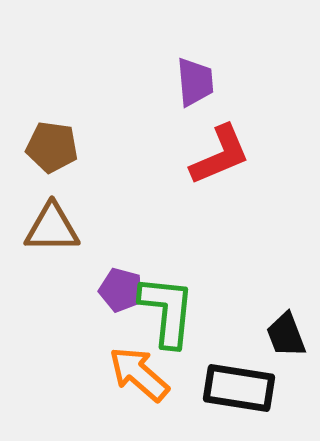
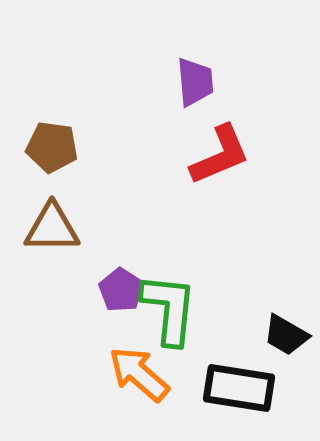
purple pentagon: rotated 18 degrees clockwise
green L-shape: moved 2 px right, 2 px up
black trapezoid: rotated 39 degrees counterclockwise
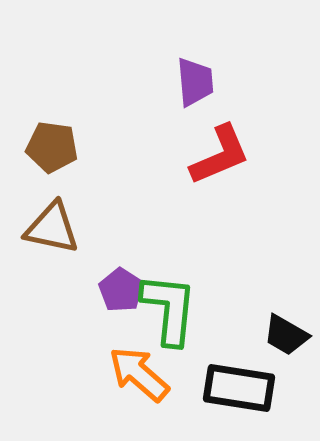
brown triangle: rotated 12 degrees clockwise
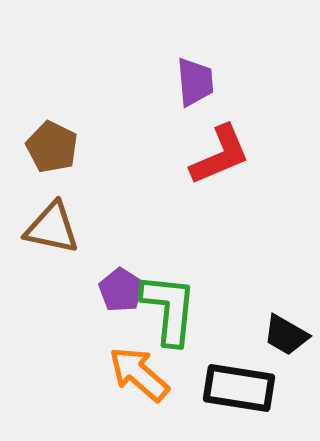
brown pentagon: rotated 18 degrees clockwise
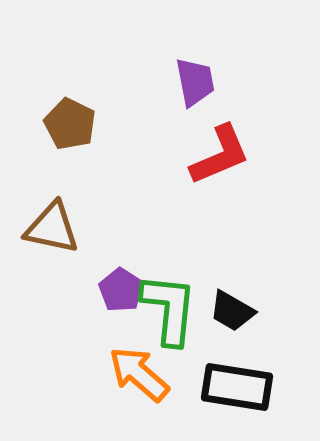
purple trapezoid: rotated 6 degrees counterclockwise
brown pentagon: moved 18 px right, 23 px up
black trapezoid: moved 54 px left, 24 px up
black rectangle: moved 2 px left, 1 px up
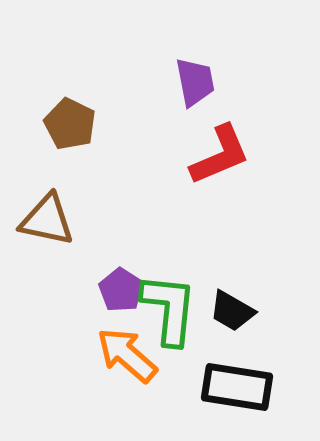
brown triangle: moved 5 px left, 8 px up
orange arrow: moved 12 px left, 19 px up
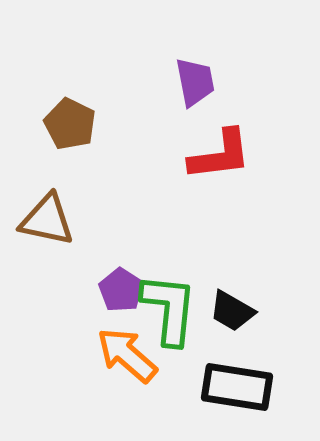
red L-shape: rotated 16 degrees clockwise
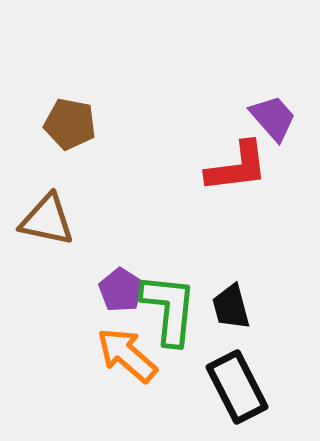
purple trapezoid: moved 78 px right, 36 px down; rotated 30 degrees counterclockwise
brown pentagon: rotated 15 degrees counterclockwise
red L-shape: moved 17 px right, 12 px down
black trapezoid: moved 1 px left, 4 px up; rotated 45 degrees clockwise
black rectangle: rotated 54 degrees clockwise
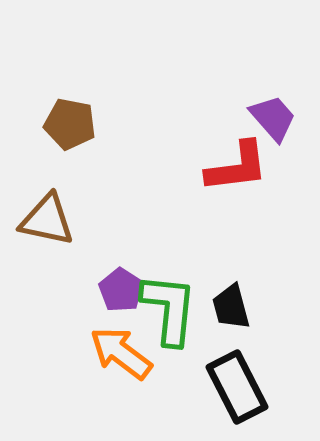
orange arrow: moved 6 px left, 2 px up; rotated 4 degrees counterclockwise
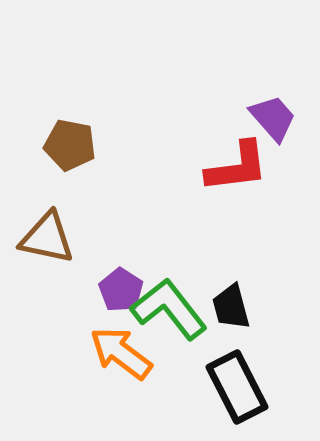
brown pentagon: moved 21 px down
brown triangle: moved 18 px down
green L-shape: rotated 44 degrees counterclockwise
